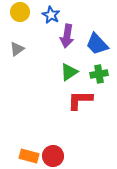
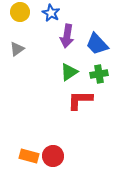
blue star: moved 2 px up
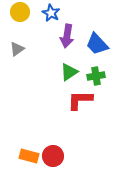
green cross: moved 3 px left, 2 px down
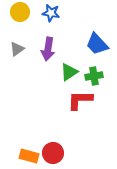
blue star: rotated 18 degrees counterclockwise
purple arrow: moved 19 px left, 13 px down
green cross: moved 2 px left
red circle: moved 3 px up
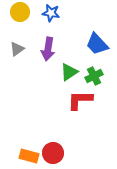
green cross: rotated 18 degrees counterclockwise
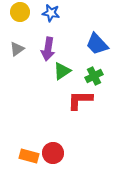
green triangle: moved 7 px left, 1 px up
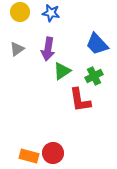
red L-shape: rotated 100 degrees counterclockwise
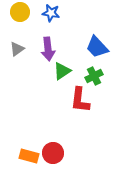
blue trapezoid: moved 3 px down
purple arrow: rotated 15 degrees counterclockwise
red L-shape: rotated 16 degrees clockwise
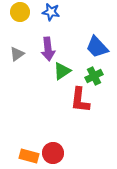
blue star: moved 1 px up
gray triangle: moved 5 px down
